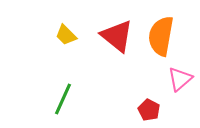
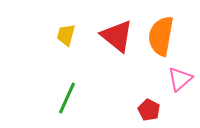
yellow trapezoid: rotated 60 degrees clockwise
green line: moved 4 px right, 1 px up
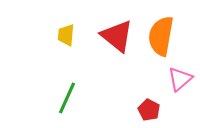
yellow trapezoid: rotated 10 degrees counterclockwise
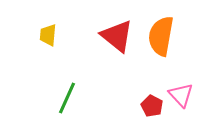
yellow trapezoid: moved 18 px left
pink triangle: moved 1 px right, 16 px down; rotated 32 degrees counterclockwise
red pentagon: moved 3 px right, 4 px up
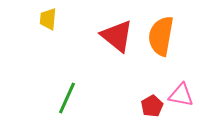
yellow trapezoid: moved 16 px up
pink triangle: rotated 36 degrees counterclockwise
red pentagon: rotated 15 degrees clockwise
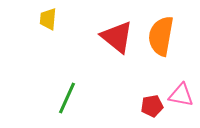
red triangle: moved 1 px down
red pentagon: rotated 20 degrees clockwise
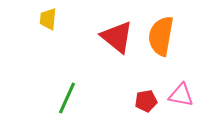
red pentagon: moved 6 px left, 5 px up
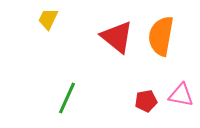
yellow trapezoid: rotated 20 degrees clockwise
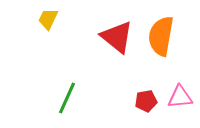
pink triangle: moved 1 px left, 2 px down; rotated 16 degrees counterclockwise
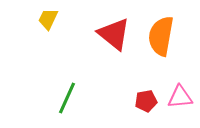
red triangle: moved 3 px left, 3 px up
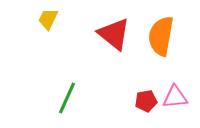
pink triangle: moved 5 px left
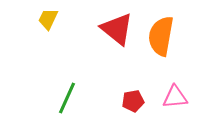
red triangle: moved 3 px right, 5 px up
red pentagon: moved 13 px left
